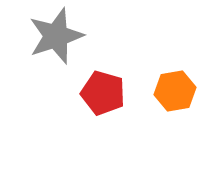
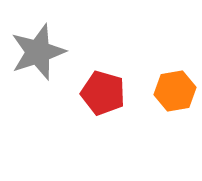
gray star: moved 18 px left, 16 px down
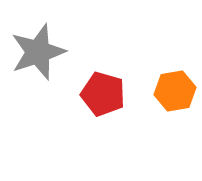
red pentagon: moved 1 px down
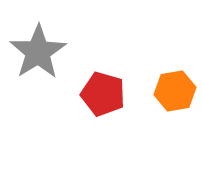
gray star: rotated 14 degrees counterclockwise
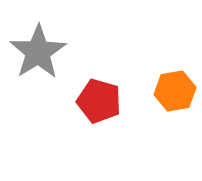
red pentagon: moved 4 px left, 7 px down
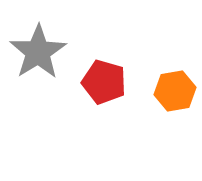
red pentagon: moved 5 px right, 19 px up
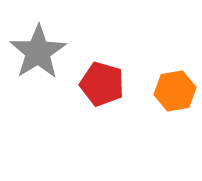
red pentagon: moved 2 px left, 2 px down
